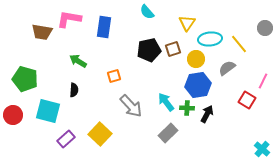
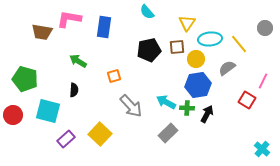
brown square: moved 4 px right, 2 px up; rotated 14 degrees clockwise
cyan arrow: rotated 24 degrees counterclockwise
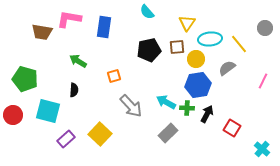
red square: moved 15 px left, 28 px down
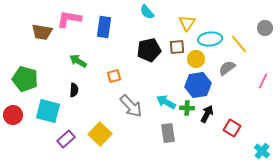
gray rectangle: rotated 54 degrees counterclockwise
cyan cross: moved 2 px down
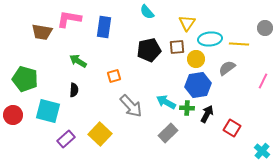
yellow line: rotated 48 degrees counterclockwise
gray rectangle: rotated 54 degrees clockwise
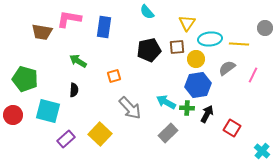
pink line: moved 10 px left, 6 px up
gray arrow: moved 1 px left, 2 px down
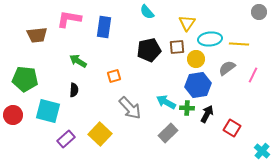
gray circle: moved 6 px left, 16 px up
brown trapezoid: moved 5 px left, 3 px down; rotated 15 degrees counterclockwise
green pentagon: rotated 10 degrees counterclockwise
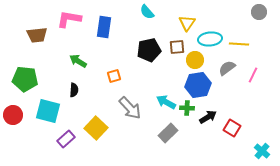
yellow circle: moved 1 px left, 1 px down
black arrow: moved 1 px right, 3 px down; rotated 30 degrees clockwise
yellow square: moved 4 px left, 6 px up
